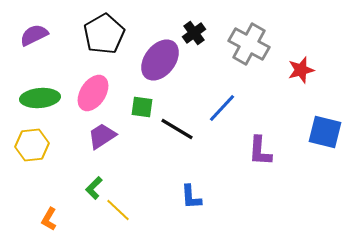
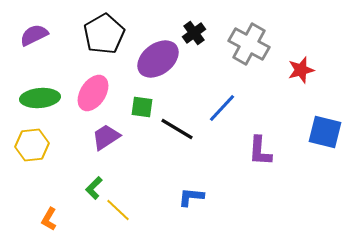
purple ellipse: moved 2 px left, 1 px up; rotated 15 degrees clockwise
purple trapezoid: moved 4 px right, 1 px down
blue L-shape: rotated 100 degrees clockwise
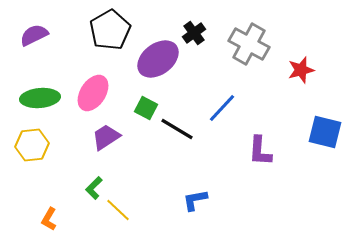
black pentagon: moved 6 px right, 4 px up
green square: moved 4 px right, 1 px down; rotated 20 degrees clockwise
blue L-shape: moved 4 px right, 3 px down; rotated 16 degrees counterclockwise
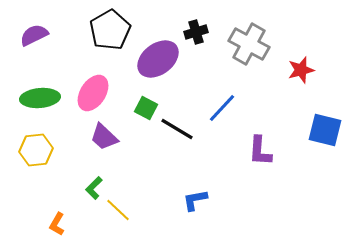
black cross: moved 2 px right, 1 px up; rotated 20 degrees clockwise
blue square: moved 2 px up
purple trapezoid: moved 2 px left; rotated 104 degrees counterclockwise
yellow hexagon: moved 4 px right, 5 px down
orange L-shape: moved 8 px right, 5 px down
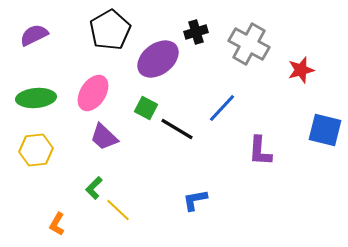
green ellipse: moved 4 px left
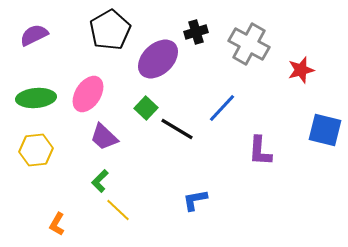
purple ellipse: rotated 6 degrees counterclockwise
pink ellipse: moved 5 px left, 1 px down
green square: rotated 15 degrees clockwise
green L-shape: moved 6 px right, 7 px up
